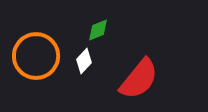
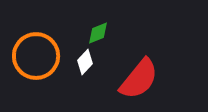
green diamond: moved 3 px down
white diamond: moved 1 px right, 1 px down
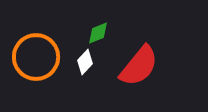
orange circle: moved 1 px down
red semicircle: moved 13 px up
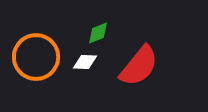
white diamond: rotated 50 degrees clockwise
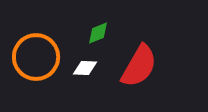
white diamond: moved 6 px down
red semicircle: rotated 9 degrees counterclockwise
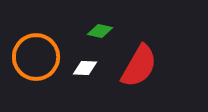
green diamond: moved 2 px right, 2 px up; rotated 35 degrees clockwise
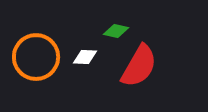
green diamond: moved 16 px right
white diamond: moved 11 px up
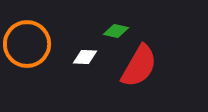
orange circle: moved 9 px left, 13 px up
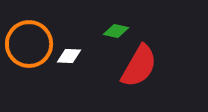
orange circle: moved 2 px right
white diamond: moved 16 px left, 1 px up
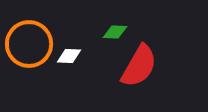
green diamond: moved 1 px left, 1 px down; rotated 10 degrees counterclockwise
